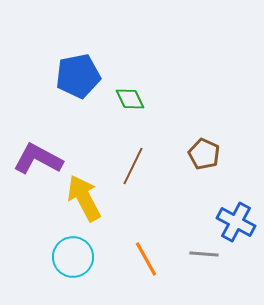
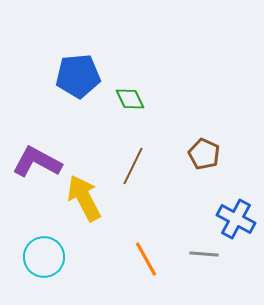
blue pentagon: rotated 6 degrees clockwise
purple L-shape: moved 1 px left, 3 px down
blue cross: moved 3 px up
cyan circle: moved 29 px left
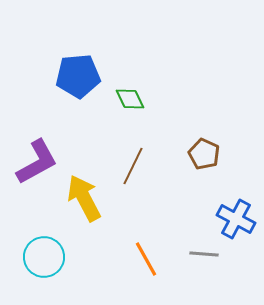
purple L-shape: rotated 123 degrees clockwise
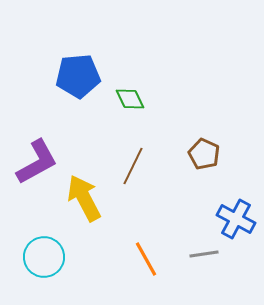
gray line: rotated 12 degrees counterclockwise
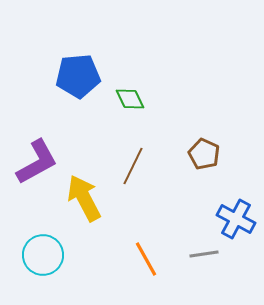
cyan circle: moved 1 px left, 2 px up
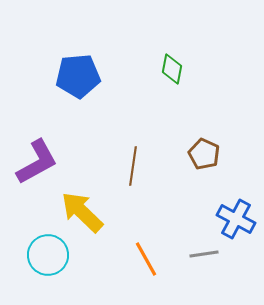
green diamond: moved 42 px right, 30 px up; rotated 36 degrees clockwise
brown line: rotated 18 degrees counterclockwise
yellow arrow: moved 2 px left, 14 px down; rotated 18 degrees counterclockwise
cyan circle: moved 5 px right
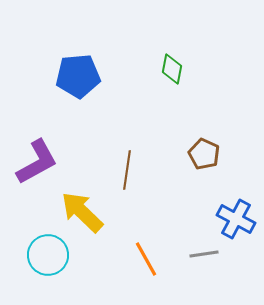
brown line: moved 6 px left, 4 px down
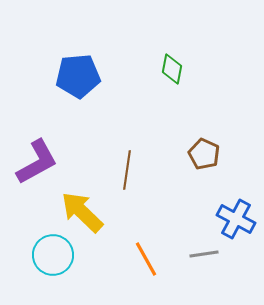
cyan circle: moved 5 px right
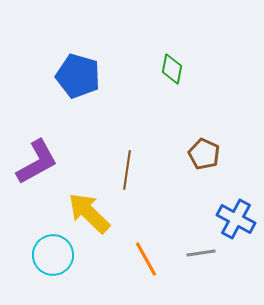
blue pentagon: rotated 21 degrees clockwise
yellow arrow: moved 7 px right, 1 px down
gray line: moved 3 px left, 1 px up
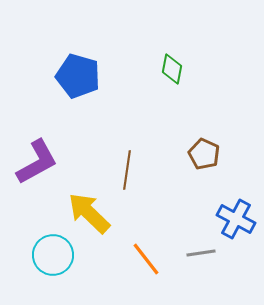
orange line: rotated 9 degrees counterclockwise
